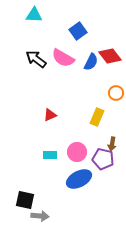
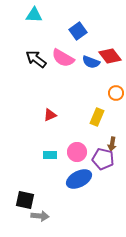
blue semicircle: rotated 84 degrees clockwise
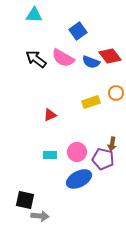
yellow rectangle: moved 6 px left, 15 px up; rotated 48 degrees clockwise
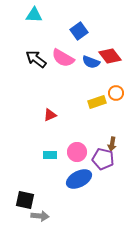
blue square: moved 1 px right
yellow rectangle: moved 6 px right
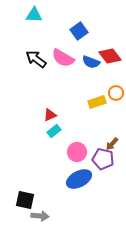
brown arrow: rotated 32 degrees clockwise
cyan rectangle: moved 4 px right, 24 px up; rotated 40 degrees counterclockwise
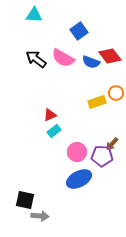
purple pentagon: moved 1 px left, 3 px up; rotated 10 degrees counterclockwise
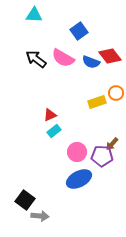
black square: rotated 24 degrees clockwise
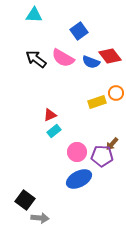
gray arrow: moved 2 px down
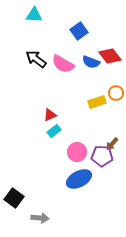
pink semicircle: moved 6 px down
black square: moved 11 px left, 2 px up
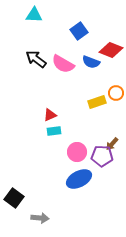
red diamond: moved 1 px right, 6 px up; rotated 30 degrees counterclockwise
cyan rectangle: rotated 32 degrees clockwise
